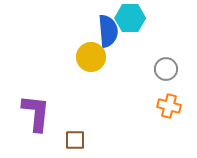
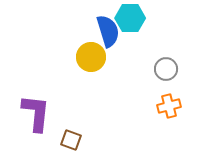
blue semicircle: rotated 12 degrees counterclockwise
orange cross: rotated 30 degrees counterclockwise
brown square: moved 4 px left; rotated 20 degrees clockwise
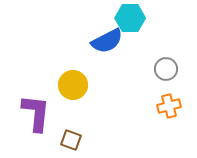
blue semicircle: moved 1 px left, 10 px down; rotated 80 degrees clockwise
yellow circle: moved 18 px left, 28 px down
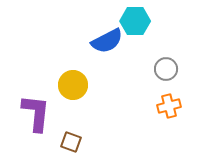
cyan hexagon: moved 5 px right, 3 px down
brown square: moved 2 px down
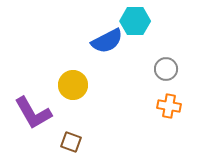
orange cross: rotated 25 degrees clockwise
purple L-shape: moved 3 px left; rotated 144 degrees clockwise
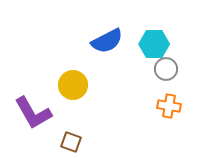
cyan hexagon: moved 19 px right, 23 px down
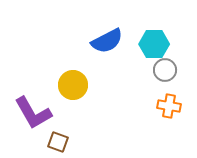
gray circle: moved 1 px left, 1 px down
brown square: moved 13 px left
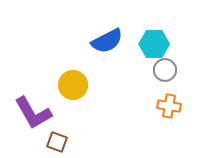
brown square: moved 1 px left
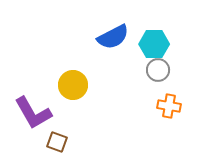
blue semicircle: moved 6 px right, 4 px up
gray circle: moved 7 px left
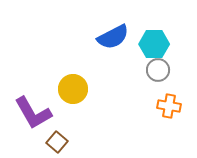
yellow circle: moved 4 px down
brown square: rotated 20 degrees clockwise
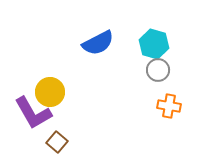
blue semicircle: moved 15 px left, 6 px down
cyan hexagon: rotated 16 degrees clockwise
yellow circle: moved 23 px left, 3 px down
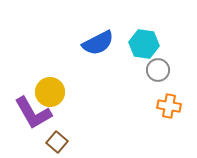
cyan hexagon: moved 10 px left; rotated 8 degrees counterclockwise
